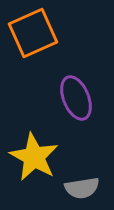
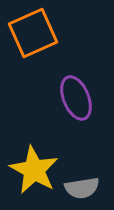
yellow star: moved 13 px down
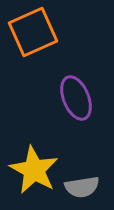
orange square: moved 1 px up
gray semicircle: moved 1 px up
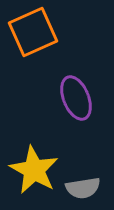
gray semicircle: moved 1 px right, 1 px down
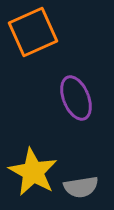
yellow star: moved 1 px left, 2 px down
gray semicircle: moved 2 px left, 1 px up
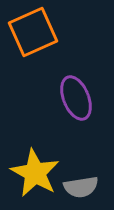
yellow star: moved 2 px right, 1 px down
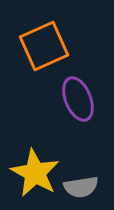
orange square: moved 11 px right, 14 px down
purple ellipse: moved 2 px right, 1 px down
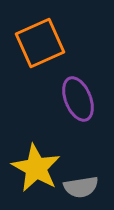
orange square: moved 4 px left, 3 px up
yellow star: moved 1 px right, 5 px up
